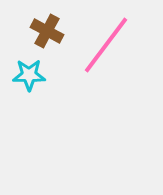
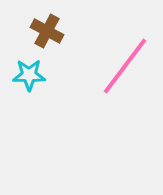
pink line: moved 19 px right, 21 px down
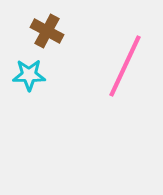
pink line: rotated 12 degrees counterclockwise
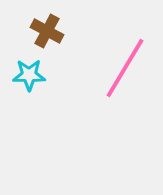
pink line: moved 2 px down; rotated 6 degrees clockwise
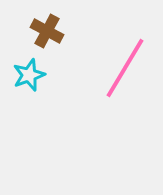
cyan star: rotated 20 degrees counterclockwise
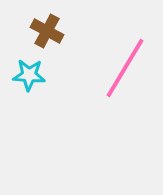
cyan star: rotated 24 degrees clockwise
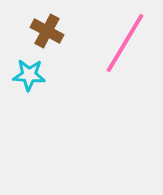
pink line: moved 25 px up
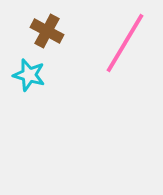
cyan star: rotated 12 degrees clockwise
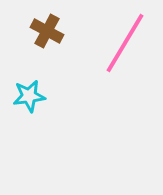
cyan star: moved 21 px down; rotated 24 degrees counterclockwise
